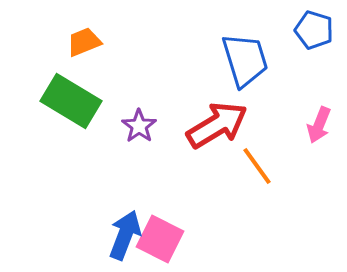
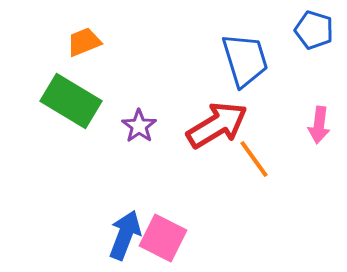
pink arrow: rotated 15 degrees counterclockwise
orange line: moved 3 px left, 7 px up
pink square: moved 3 px right, 1 px up
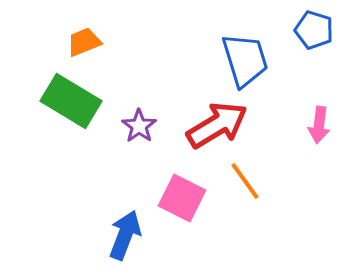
orange line: moved 9 px left, 22 px down
pink square: moved 19 px right, 40 px up
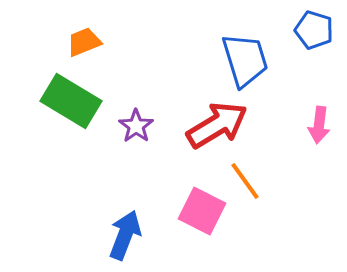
purple star: moved 3 px left
pink square: moved 20 px right, 13 px down
